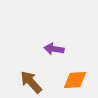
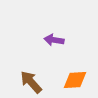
purple arrow: moved 9 px up
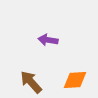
purple arrow: moved 6 px left
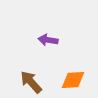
orange diamond: moved 2 px left
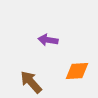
orange diamond: moved 4 px right, 9 px up
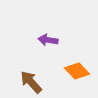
orange diamond: rotated 50 degrees clockwise
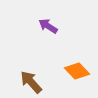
purple arrow: moved 14 px up; rotated 24 degrees clockwise
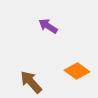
orange diamond: rotated 10 degrees counterclockwise
